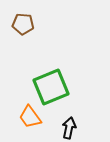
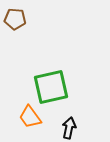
brown pentagon: moved 8 px left, 5 px up
green square: rotated 9 degrees clockwise
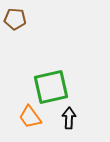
black arrow: moved 10 px up; rotated 10 degrees counterclockwise
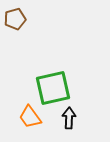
brown pentagon: rotated 20 degrees counterclockwise
green square: moved 2 px right, 1 px down
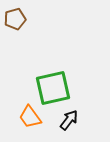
black arrow: moved 2 px down; rotated 35 degrees clockwise
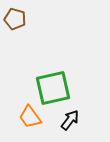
brown pentagon: rotated 30 degrees clockwise
black arrow: moved 1 px right
